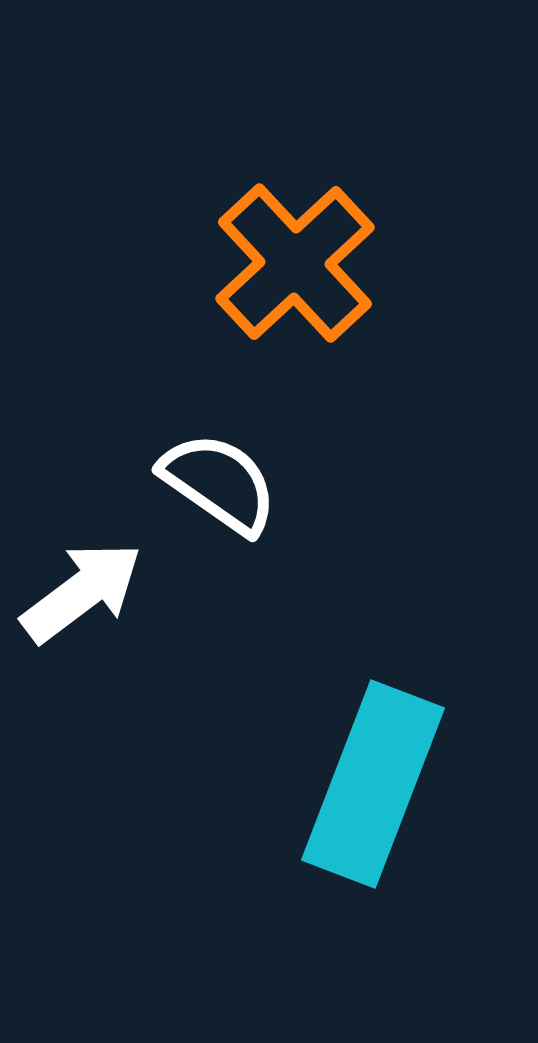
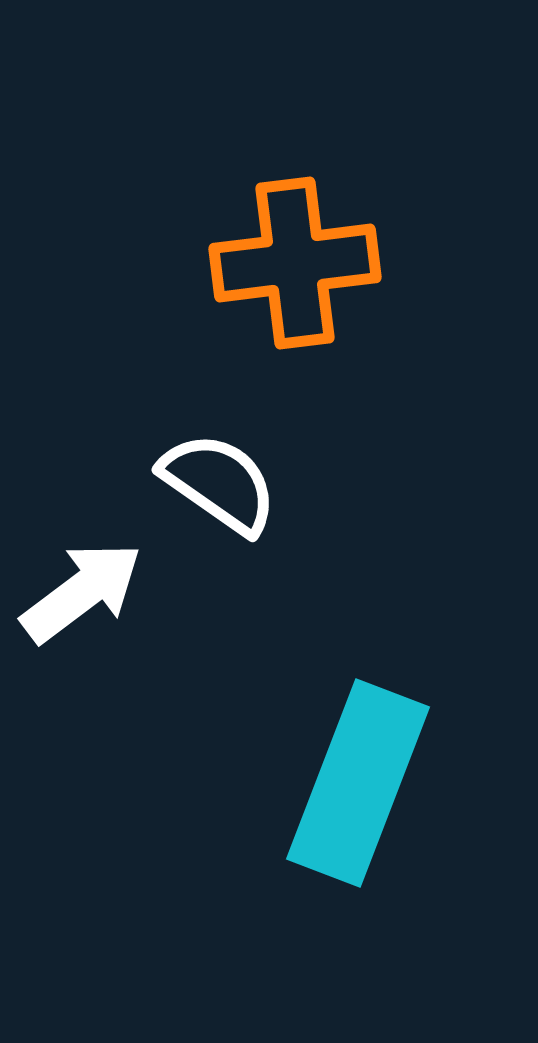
orange cross: rotated 36 degrees clockwise
cyan rectangle: moved 15 px left, 1 px up
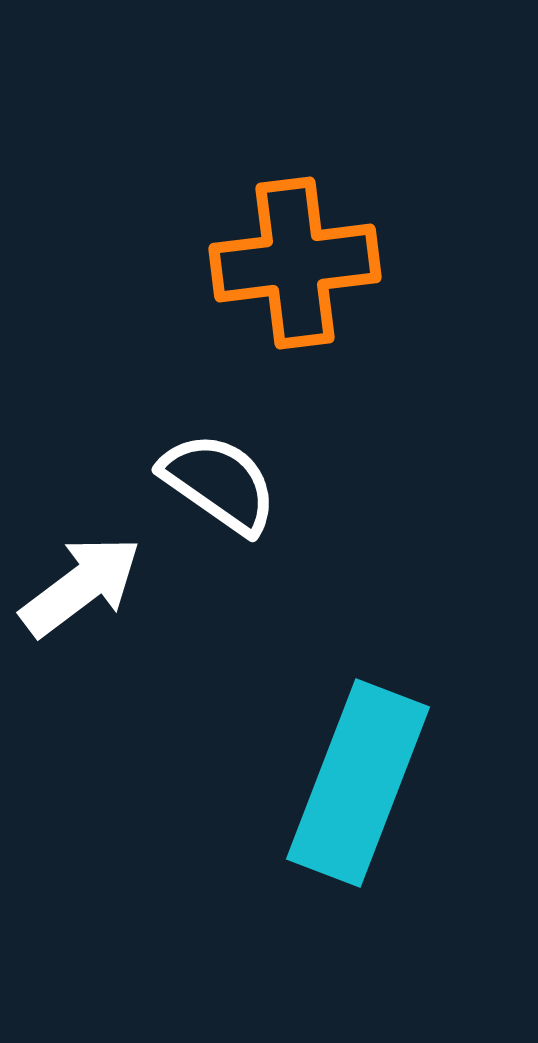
white arrow: moved 1 px left, 6 px up
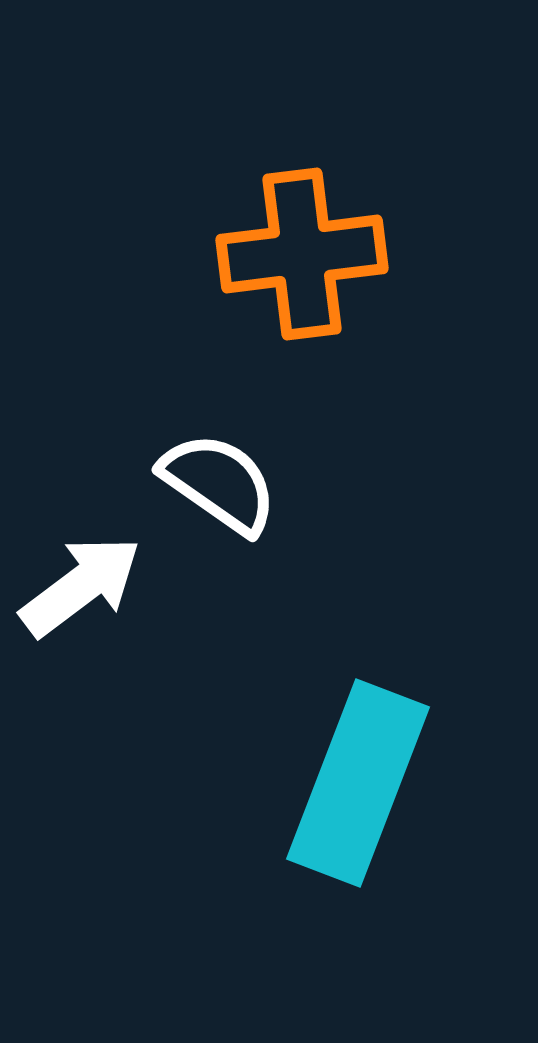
orange cross: moved 7 px right, 9 px up
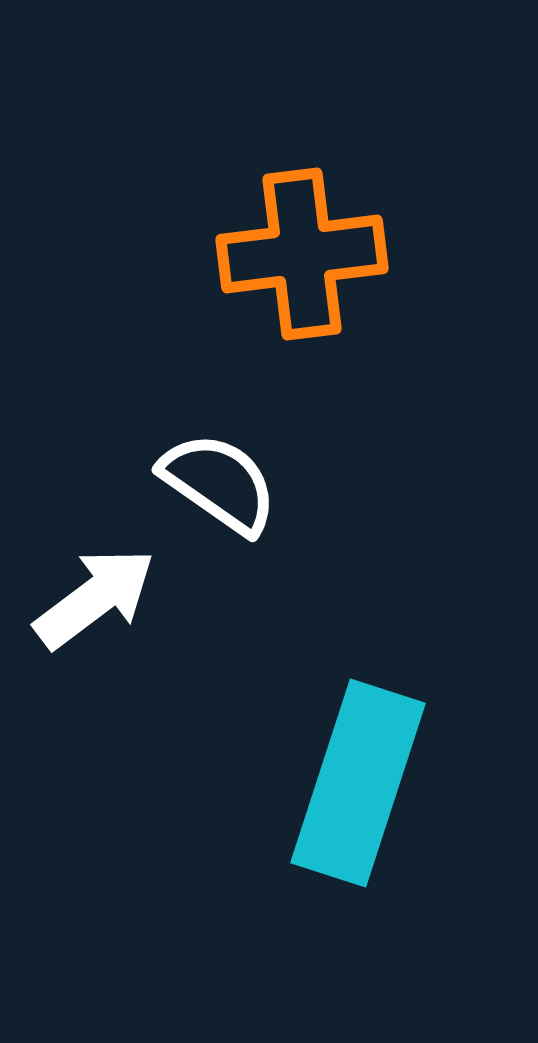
white arrow: moved 14 px right, 12 px down
cyan rectangle: rotated 3 degrees counterclockwise
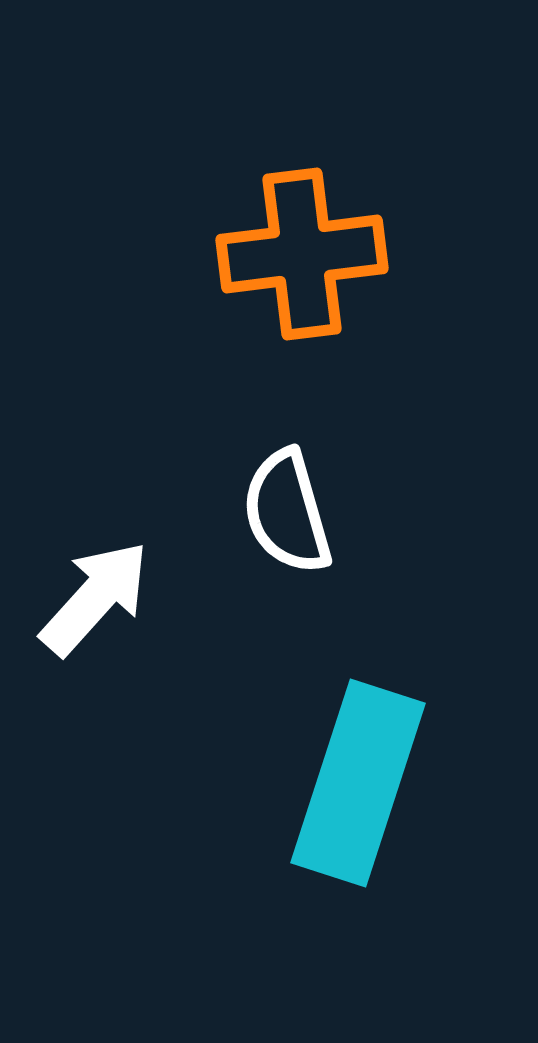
white semicircle: moved 68 px right, 29 px down; rotated 141 degrees counterclockwise
white arrow: rotated 11 degrees counterclockwise
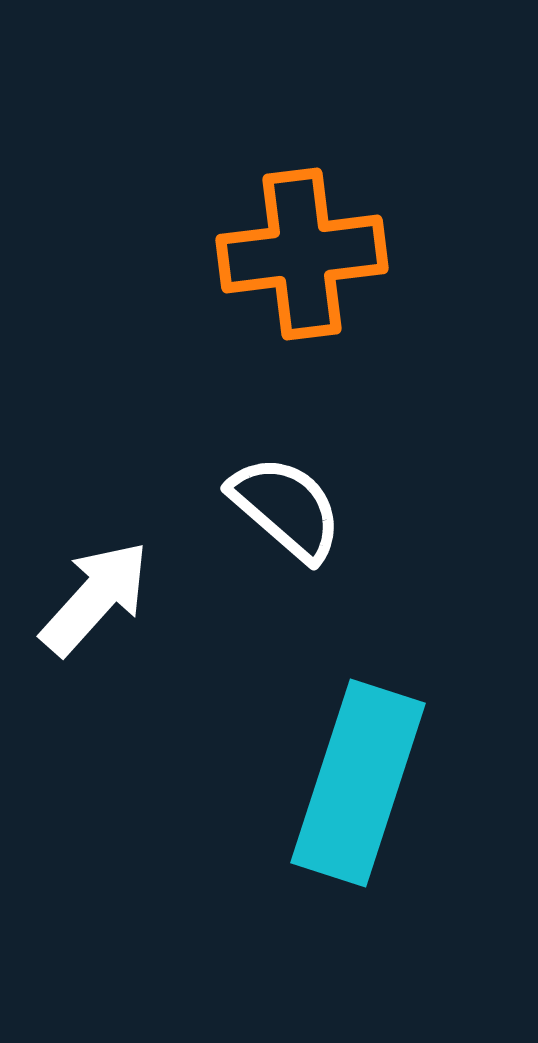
white semicircle: moved 1 px left, 4 px up; rotated 147 degrees clockwise
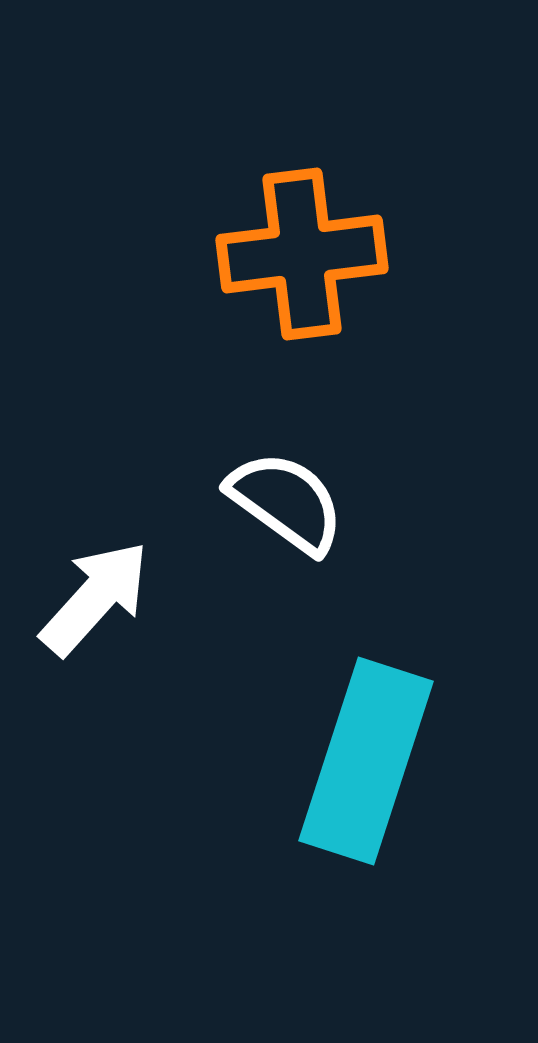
white semicircle: moved 6 px up; rotated 5 degrees counterclockwise
cyan rectangle: moved 8 px right, 22 px up
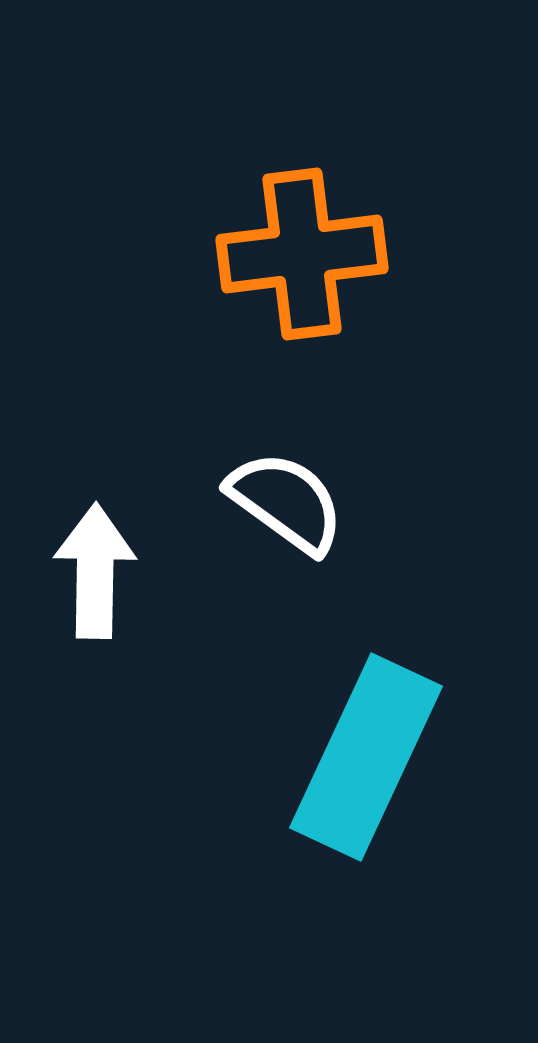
white arrow: moved 27 px up; rotated 41 degrees counterclockwise
cyan rectangle: moved 4 px up; rotated 7 degrees clockwise
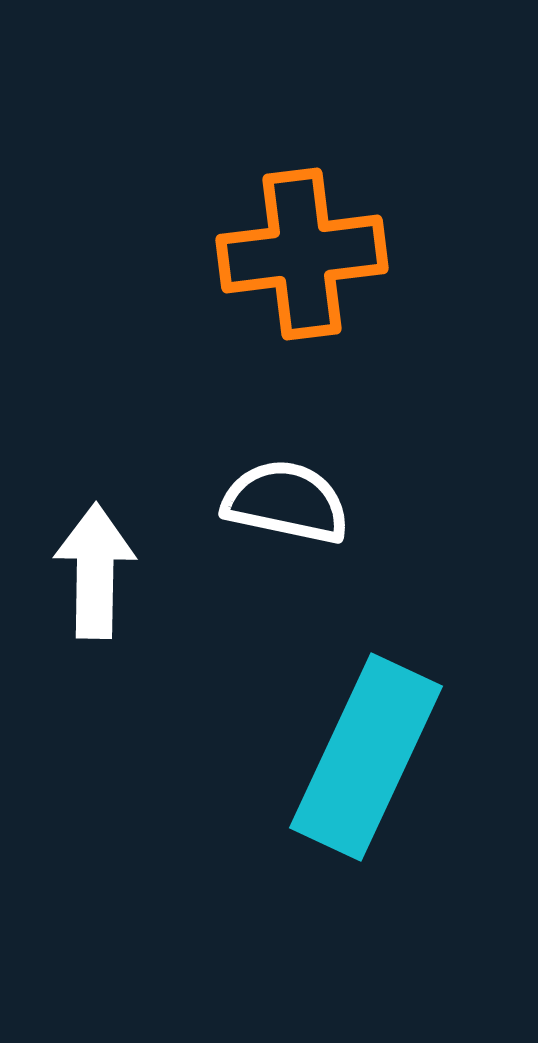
white semicircle: rotated 24 degrees counterclockwise
